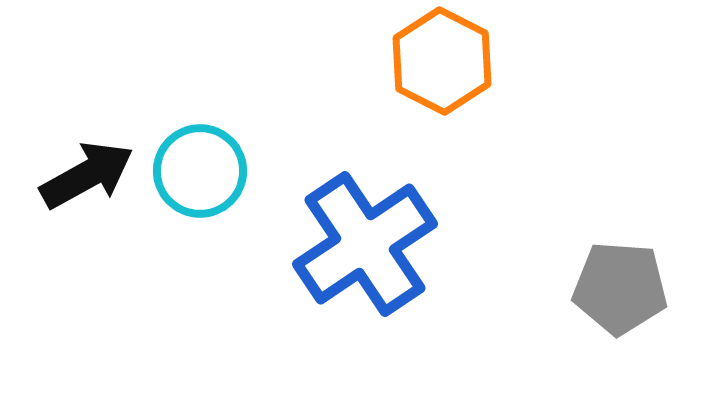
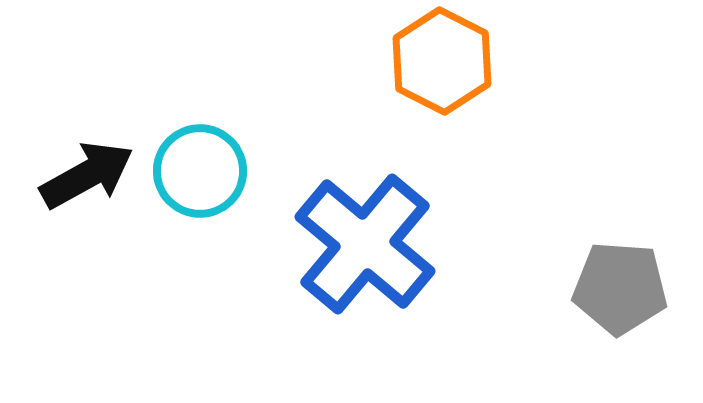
blue cross: rotated 16 degrees counterclockwise
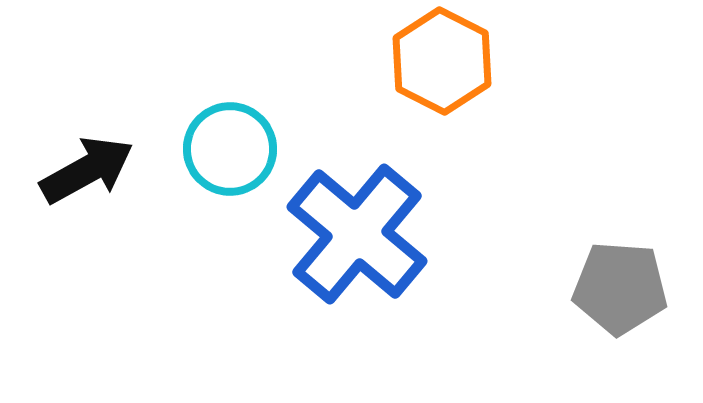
cyan circle: moved 30 px right, 22 px up
black arrow: moved 5 px up
blue cross: moved 8 px left, 10 px up
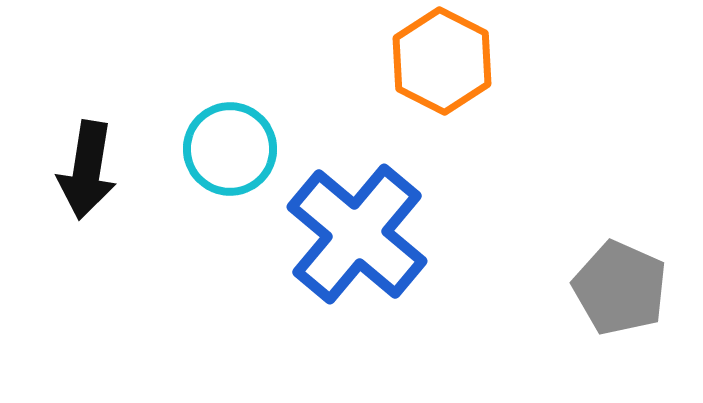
black arrow: rotated 128 degrees clockwise
gray pentagon: rotated 20 degrees clockwise
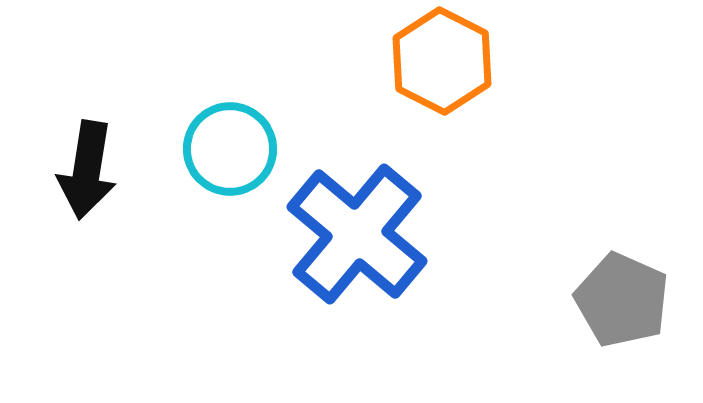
gray pentagon: moved 2 px right, 12 px down
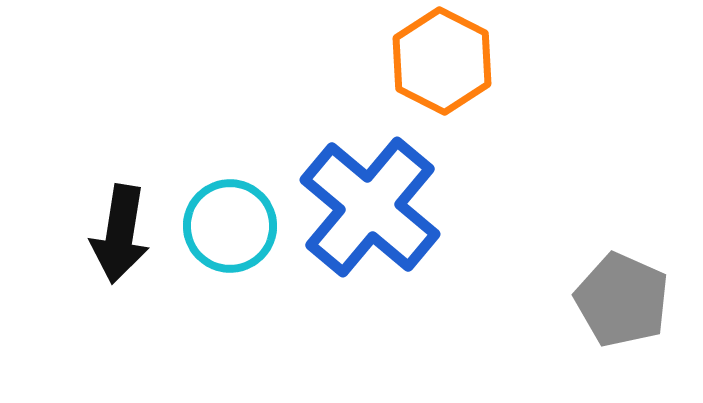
cyan circle: moved 77 px down
black arrow: moved 33 px right, 64 px down
blue cross: moved 13 px right, 27 px up
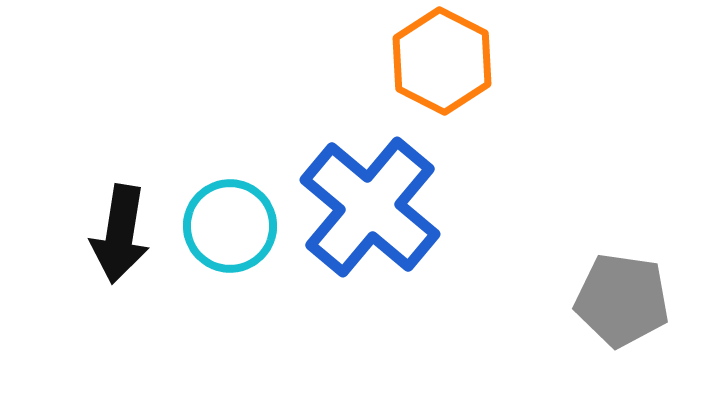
gray pentagon: rotated 16 degrees counterclockwise
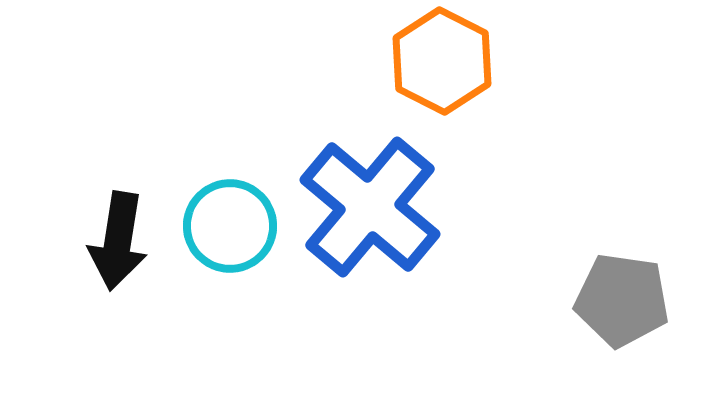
black arrow: moved 2 px left, 7 px down
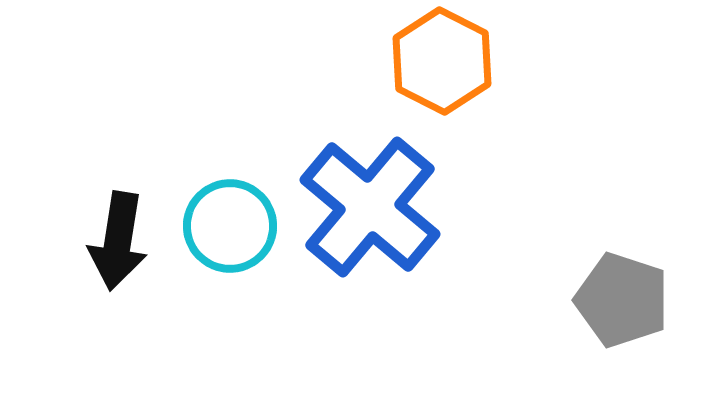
gray pentagon: rotated 10 degrees clockwise
